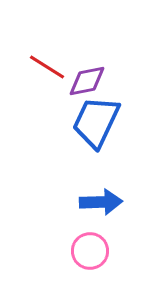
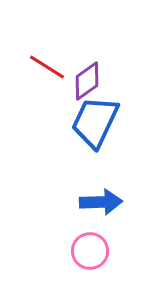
purple diamond: rotated 24 degrees counterclockwise
blue trapezoid: moved 1 px left
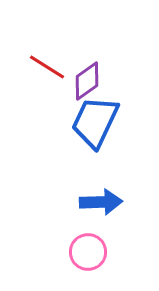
pink circle: moved 2 px left, 1 px down
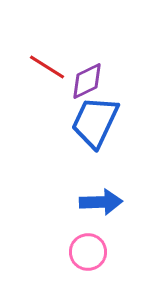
purple diamond: rotated 9 degrees clockwise
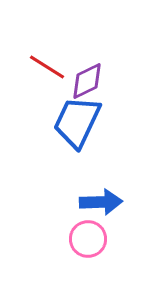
blue trapezoid: moved 18 px left
pink circle: moved 13 px up
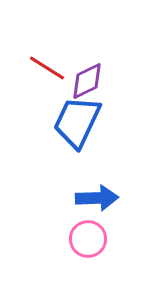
red line: moved 1 px down
blue arrow: moved 4 px left, 4 px up
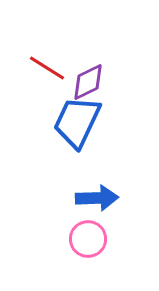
purple diamond: moved 1 px right, 1 px down
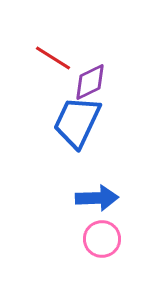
red line: moved 6 px right, 10 px up
purple diamond: moved 2 px right
pink circle: moved 14 px right
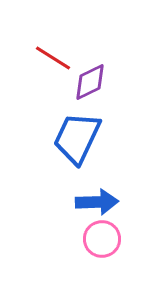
blue trapezoid: moved 16 px down
blue arrow: moved 4 px down
